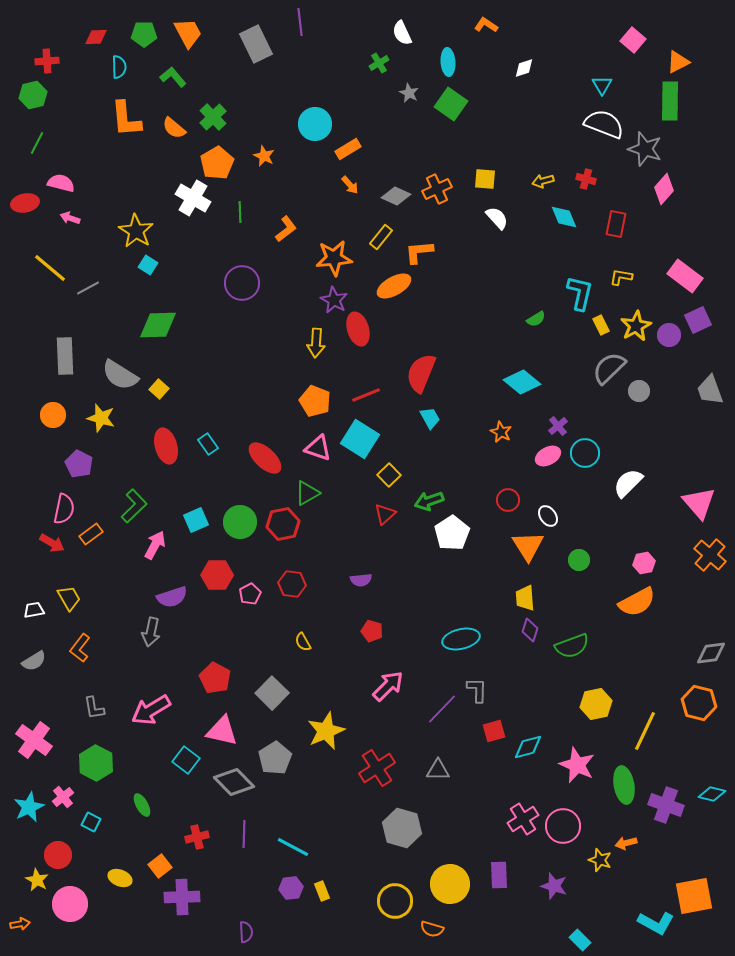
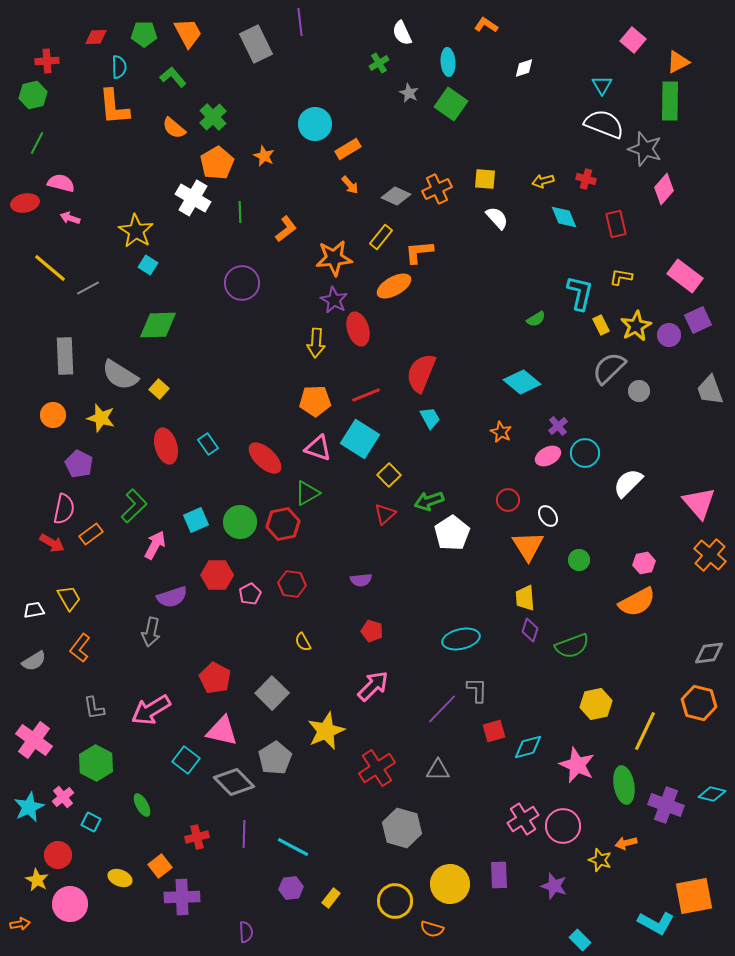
orange L-shape at (126, 119): moved 12 px left, 12 px up
red rectangle at (616, 224): rotated 24 degrees counterclockwise
orange pentagon at (315, 401): rotated 24 degrees counterclockwise
gray diamond at (711, 653): moved 2 px left
pink arrow at (388, 686): moved 15 px left
yellow rectangle at (322, 891): moved 9 px right, 7 px down; rotated 60 degrees clockwise
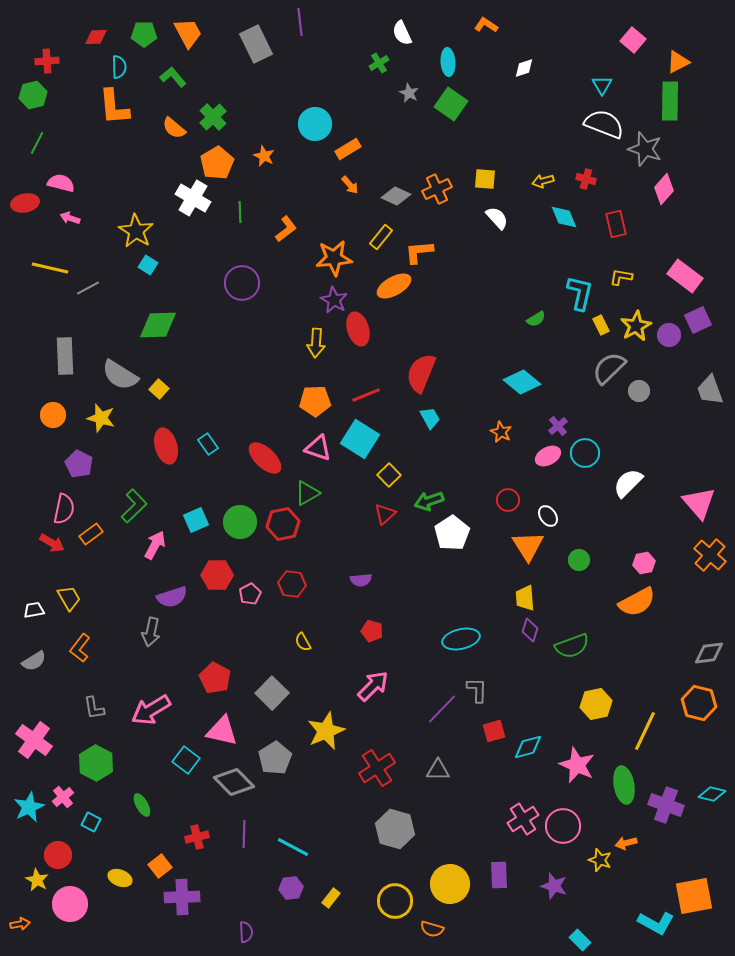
yellow line at (50, 268): rotated 27 degrees counterclockwise
gray hexagon at (402, 828): moved 7 px left, 1 px down
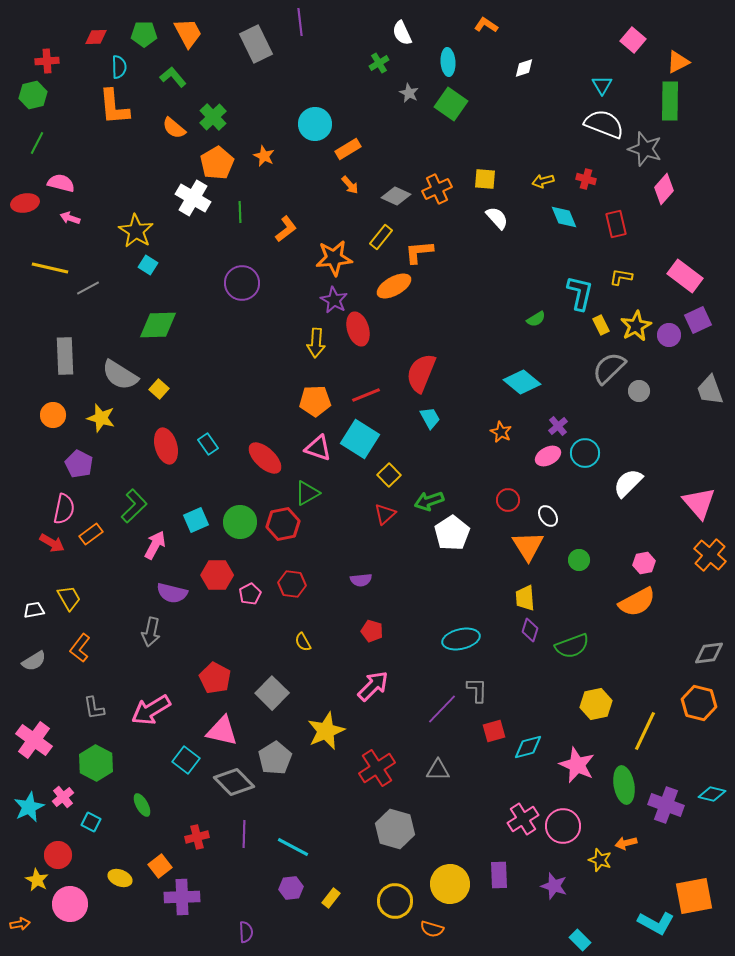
purple semicircle at (172, 597): moved 4 px up; rotated 32 degrees clockwise
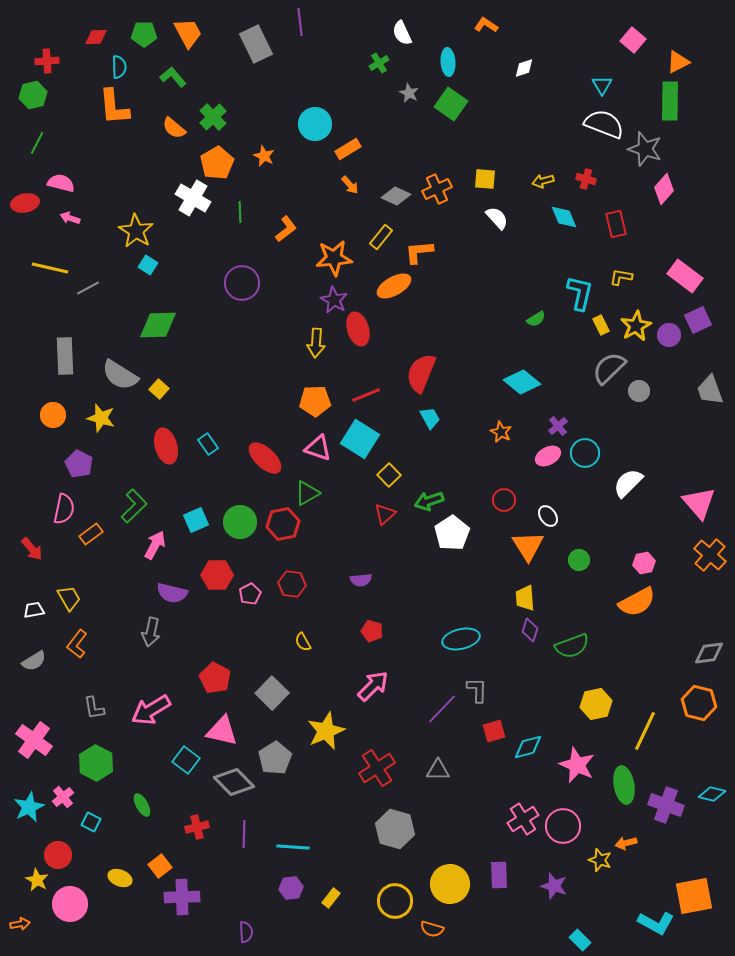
red circle at (508, 500): moved 4 px left
red arrow at (52, 543): moved 20 px left, 6 px down; rotated 20 degrees clockwise
orange L-shape at (80, 648): moved 3 px left, 4 px up
red cross at (197, 837): moved 10 px up
cyan line at (293, 847): rotated 24 degrees counterclockwise
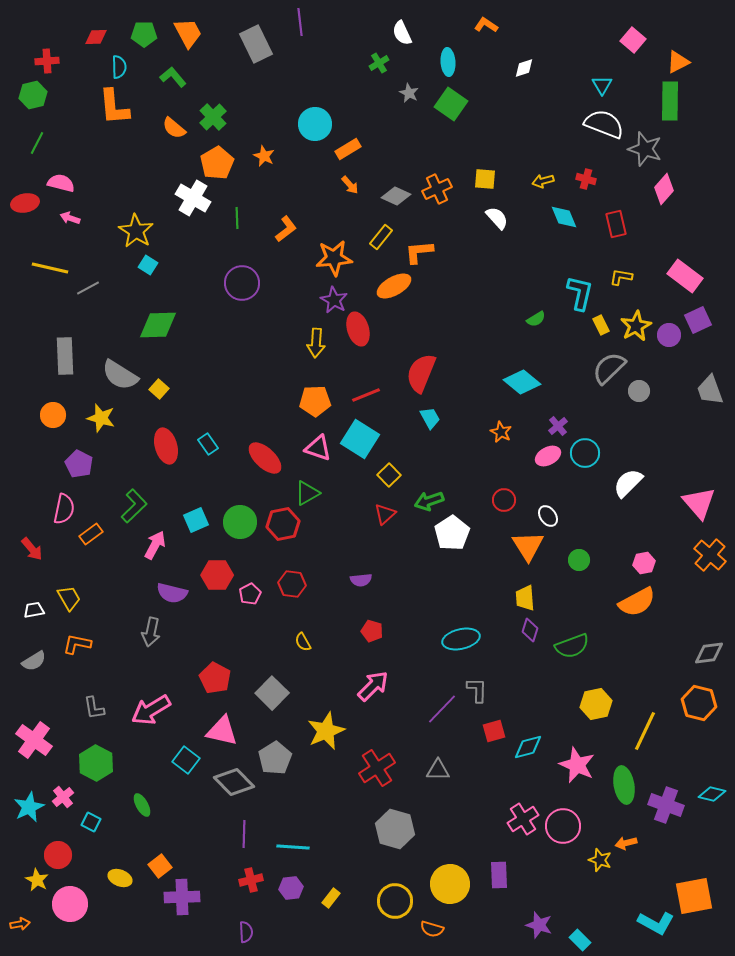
green line at (240, 212): moved 3 px left, 6 px down
orange L-shape at (77, 644): rotated 64 degrees clockwise
red cross at (197, 827): moved 54 px right, 53 px down
purple star at (554, 886): moved 15 px left, 39 px down
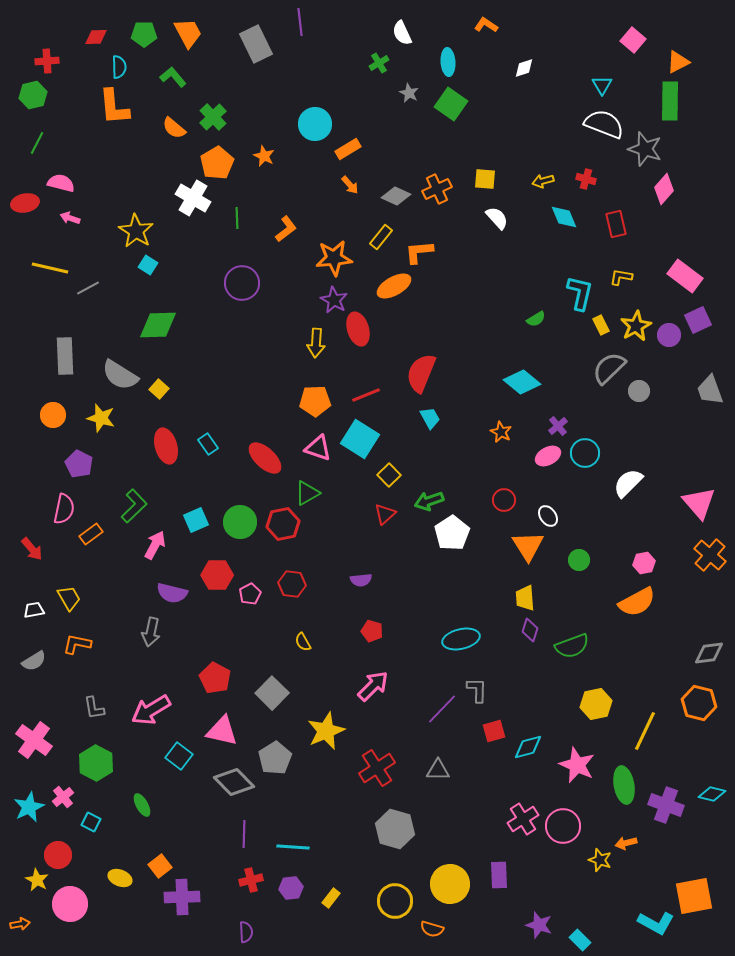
cyan square at (186, 760): moved 7 px left, 4 px up
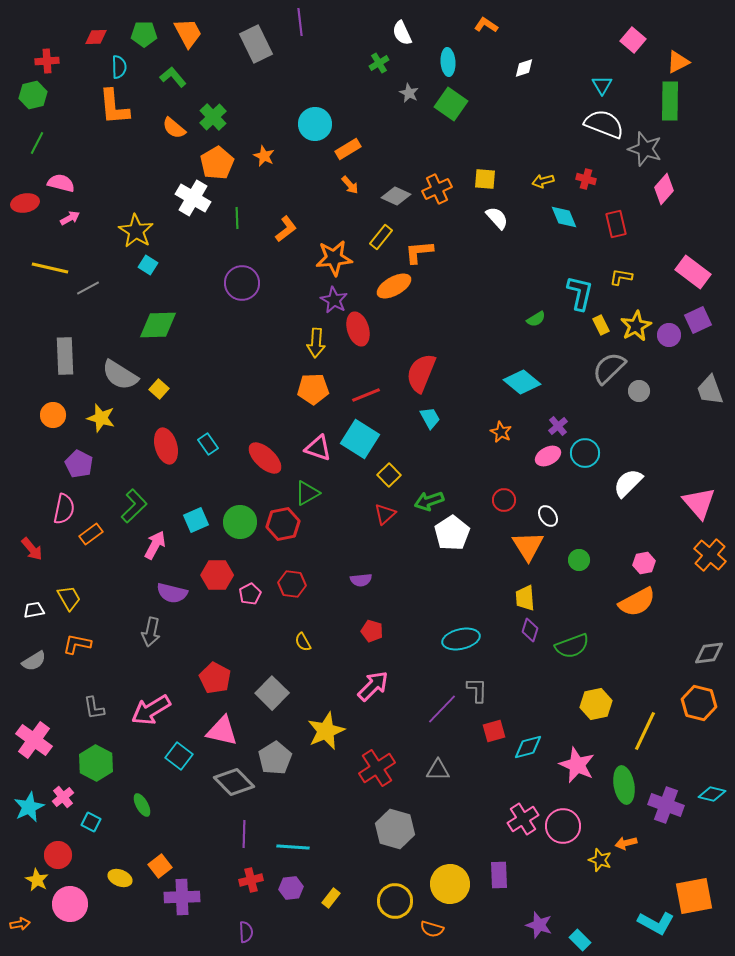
pink arrow at (70, 218): rotated 132 degrees clockwise
pink rectangle at (685, 276): moved 8 px right, 4 px up
orange pentagon at (315, 401): moved 2 px left, 12 px up
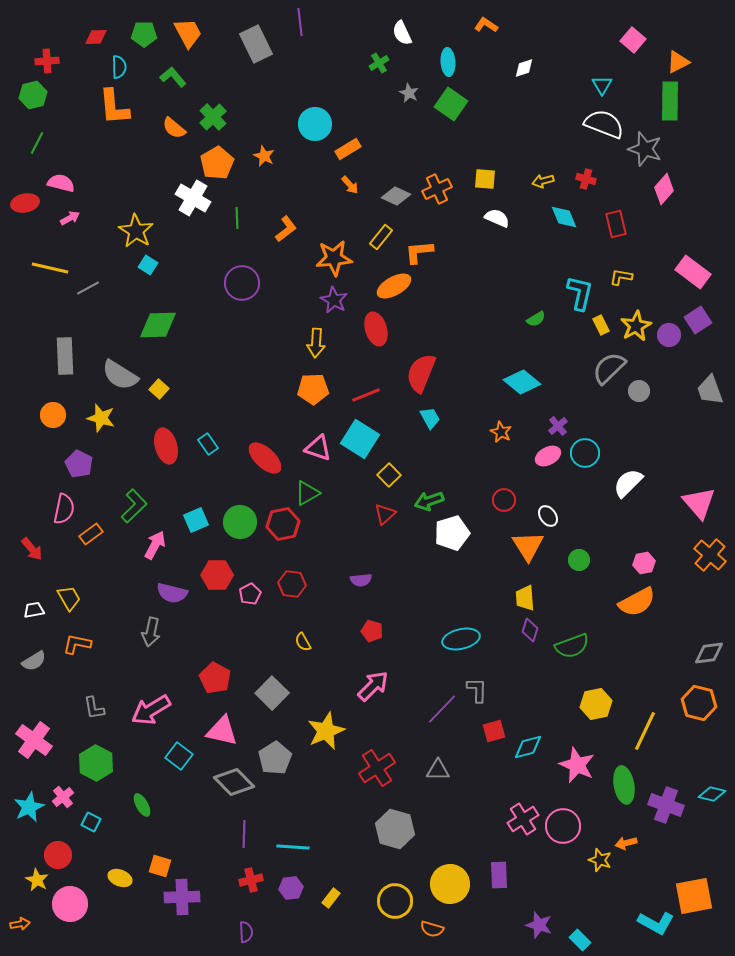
white semicircle at (497, 218): rotated 25 degrees counterclockwise
purple square at (698, 320): rotated 8 degrees counterclockwise
red ellipse at (358, 329): moved 18 px right
white pentagon at (452, 533): rotated 16 degrees clockwise
orange square at (160, 866): rotated 35 degrees counterclockwise
